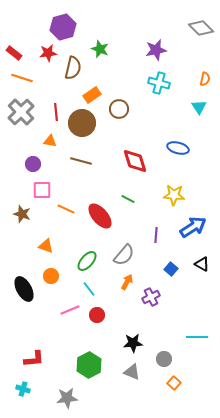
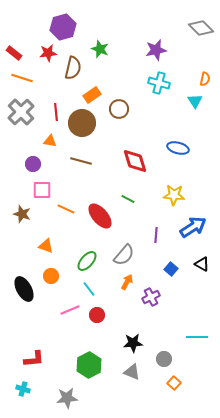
cyan triangle at (199, 107): moved 4 px left, 6 px up
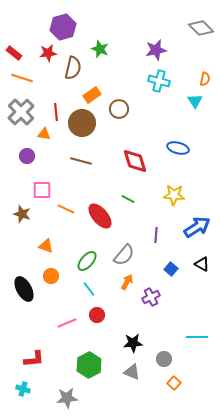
cyan cross at (159, 83): moved 2 px up
orange triangle at (50, 141): moved 6 px left, 7 px up
purple circle at (33, 164): moved 6 px left, 8 px up
blue arrow at (193, 227): moved 4 px right
pink line at (70, 310): moved 3 px left, 13 px down
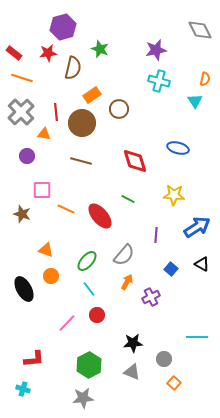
gray diamond at (201, 28): moved 1 px left, 2 px down; rotated 20 degrees clockwise
orange triangle at (46, 246): moved 4 px down
pink line at (67, 323): rotated 24 degrees counterclockwise
gray star at (67, 398): moved 16 px right
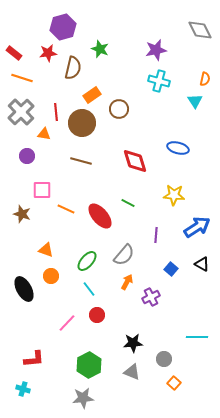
green line at (128, 199): moved 4 px down
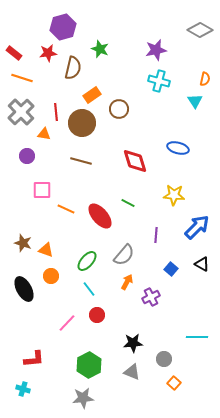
gray diamond at (200, 30): rotated 35 degrees counterclockwise
brown star at (22, 214): moved 1 px right, 29 px down
blue arrow at (197, 227): rotated 12 degrees counterclockwise
